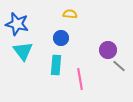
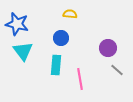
purple circle: moved 2 px up
gray line: moved 2 px left, 4 px down
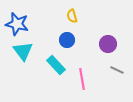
yellow semicircle: moved 2 px right, 2 px down; rotated 112 degrees counterclockwise
blue circle: moved 6 px right, 2 px down
purple circle: moved 4 px up
cyan rectangle: rotated 48 degrees counterclockwise
gray line: rotated 16 degrees counterclockwise
pink line: moved 2 px right
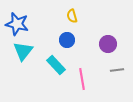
cyan triangle: rotated 15 degrees clockwise
gray line: rotated 32 degrees counterclockwise
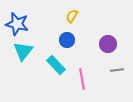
yellow semicircle: rotated 48 degrees clockwise
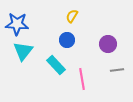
blue star: rotated 10 degrees counterclockwise
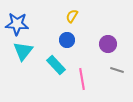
gray line: rotated 24 degrees clockwise
